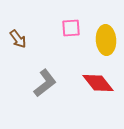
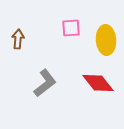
brown arrow: rotated 138 degrees counterclockwise
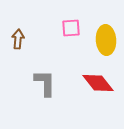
gray L-shape: rotated 52 degrees counterclockwise
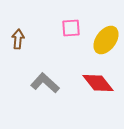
yellow ellipse: rotated 40 degrees clockwise
gray L-shape: rotated 48 degrees counterclockwise
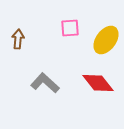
pink square: moved 1 px left
